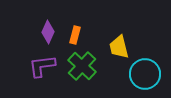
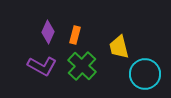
purple L-shape: rotated 144 degrees counterclockwise
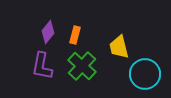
purple diamond: rotated 15 degrees clockwise
purple L-shape: rotated 72 degrees clockwise
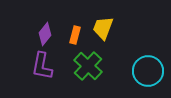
purple diamond: moved 3 px left, 2 px down
yellow trapezoid: moved 16 px left, 19 px up; rotated 35 degrees clockwise
green cross: moved 6 px right
cyan circle: moved 3 px right, 3 px up
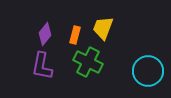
green cross: moved 4 px up; rotated 16 degrees counterclockwise
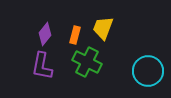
green cross: moved 1 px left
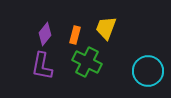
yellow trapezoid: moved 3 px right
